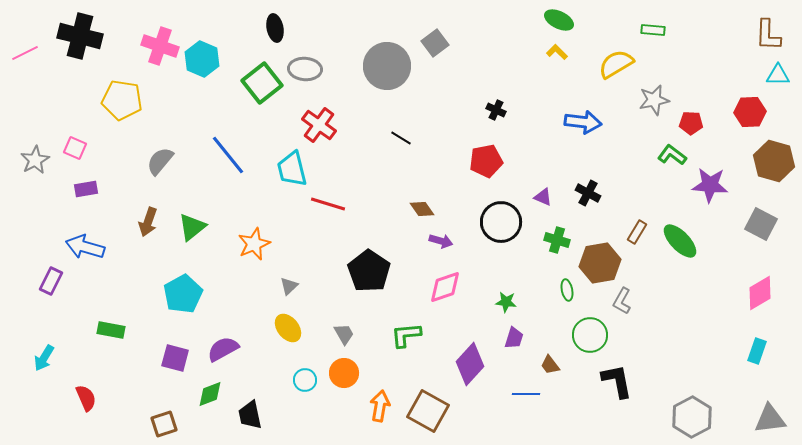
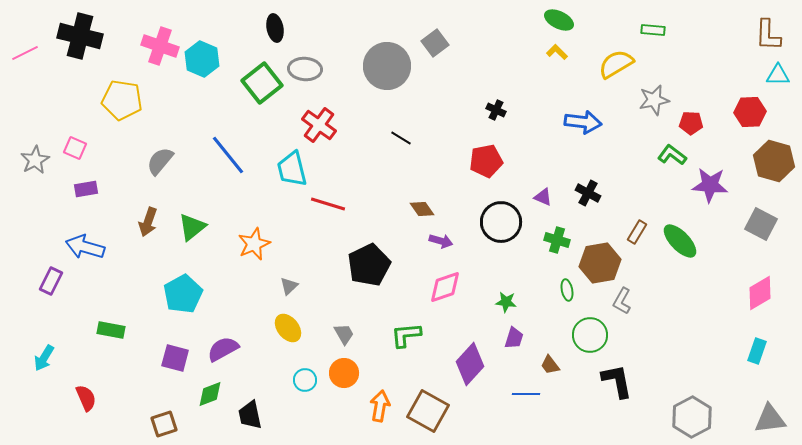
black pentagon at (369, 271): moved 6 px up; rotated 12 degrees clockwise
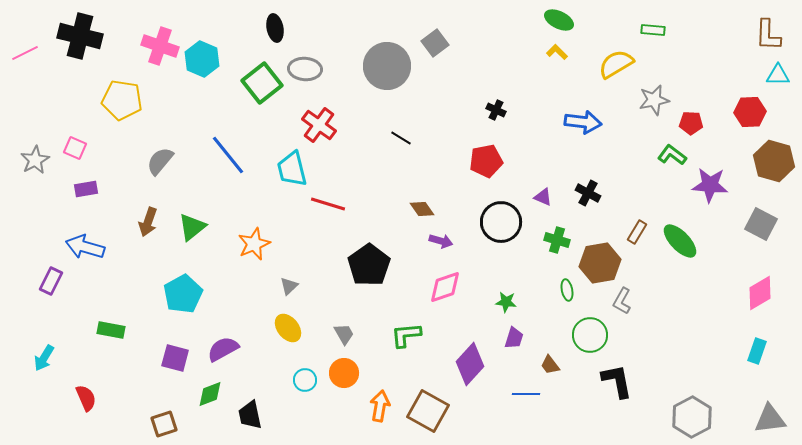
black pentagon at (369, 265): rotated 9 degrees counterclockwise
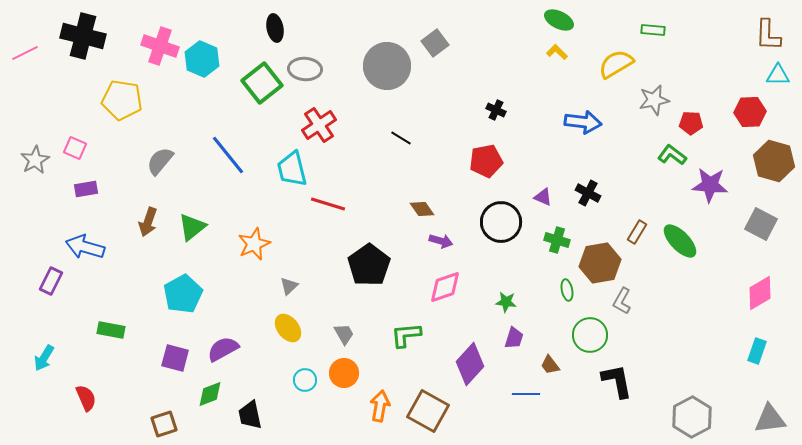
black cross at (80, 36): moved 3 px right
red cross at (319, 125): rotated 20 degrees clockwise
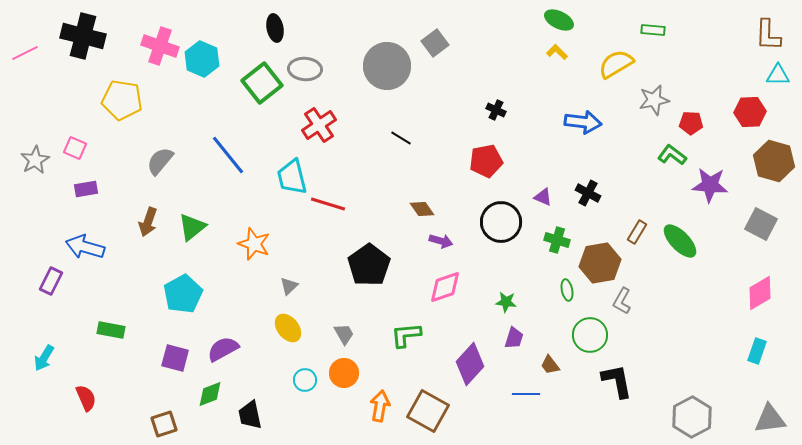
cyan trapezoid at (292, 169): moved 8 px down
orange star at (254, 244): rotated 28 degrees counterclockwise
